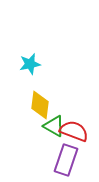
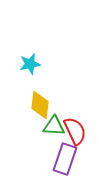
green triangle: rotated 25 degrees counterclockwise
red semicircle: moved 1 px right; rotated 44 degrees clockwise
purple rectangle: moved 1 px left, 1 px up
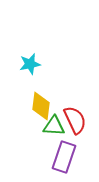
yellow diamond: moved 1 px right, 1 px down
red semicircle: moved 11 px up
purple rectangle: moved 1 px left, 2 px up
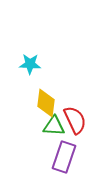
cyan star: rotated 15 degrees clockwise
yellow diamond: moved 5 px right, 3 px up
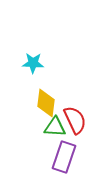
cyan star: moved 3 px right, 1 px up
green triangle: moved 1 px right, 1 px down
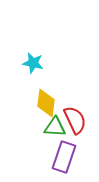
cyan star: rotated 10 degrees clockwise
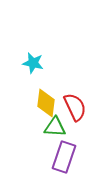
red semicircle: moved 13 px up
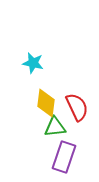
red semicircle: moved 2 px right
green triangle: rotated 10 degrees counterclockwise
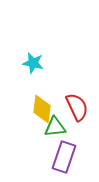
yellow diamond: moved 4 px left, 6 px down
